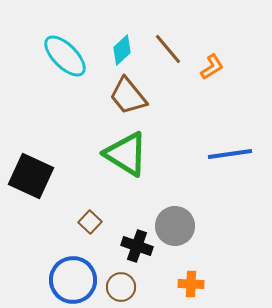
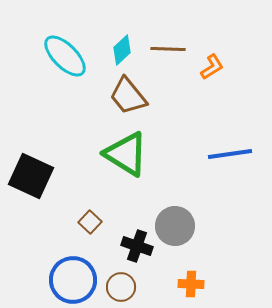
brown line: rotated 48 degrees counterclockwise
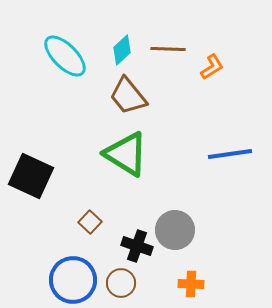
gray circle: moved 4 px down
brown circle: moved 4 px up
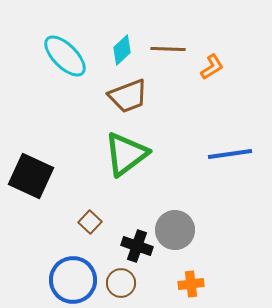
brown trapezoid: rotated 72 degrees counterclockwise
green triangle: rotated 51 degrees clockwise
orange cross: rotated 10 degrees counterclockwise
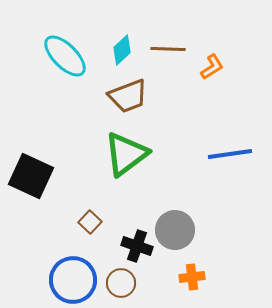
orange cross: moved 1 px right, 7 px up
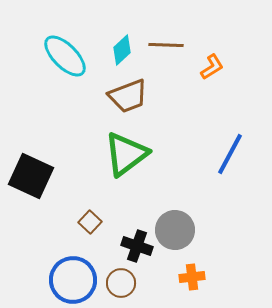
brown line: moved 2 px left, 4 px up
blue line: rotated 54 degrees counterclockwise
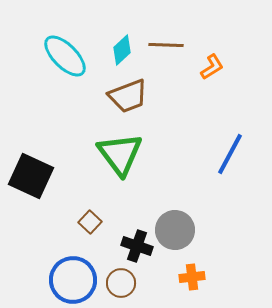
green triangle: moved 6 px left; rotated 30 degrees counterclockwise
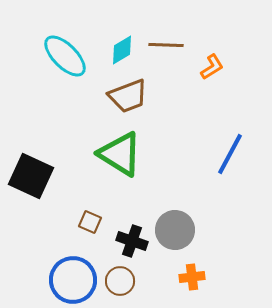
cyan diamond: rotated 12 degrees clockwise
green triangle: rotated 21 degrees counterclockwise
brown square: rotated 20 degrees counterclockwise
black cross: moved 5 px left, 5 px up
brown circle: moved 1 px left, 2 px up
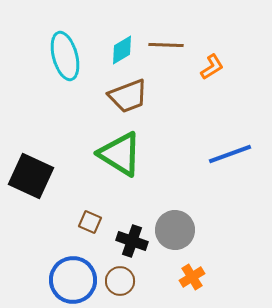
cyan ellipse: rotated 30 degrees clockwise
blue line: rotated 42 degrees clockwise
orange cross: rotated 25 degrees counterclockwise
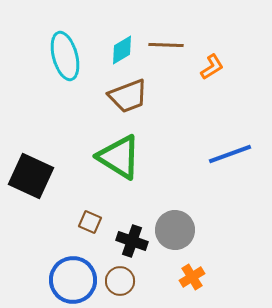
green triangle: moved 1 px left, 3 px down
